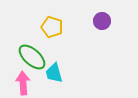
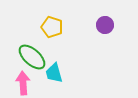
purple circle: moved 3 px right, 4 px down
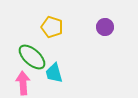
purple circle: moved 2 px down
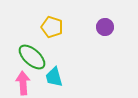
cyan trapezoid: moved 4 px down
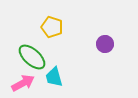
purple circle: moved 17 px down
pink arrow: rotated 65 degrees clockwise
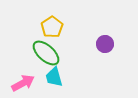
yellow pentagon: rotated 20 degrees clockwise
green ellipse: moved 14 px right, 4 px up
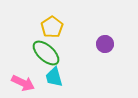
pink arrow: rotated 55 degrees clockwise
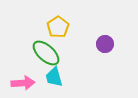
yellow pentagon: moved 6 px right
pink arrow: rotated 30 degrees counterclockwise
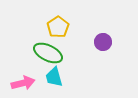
purple circle: moved 2 px left, 2 px up
green ellipse: moved 2 px right; rotated 16 degrees counterclockwise
pink arrow: rotated 10 degrees counterclockwise
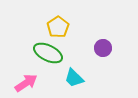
purple circle: moved 6 px down
cyan trapezoid: moved 20 px right, 1 px down; rotated 30 degrees counterclockwise
pink arrow: moved 3 px right; rotated 20 degrees counterclockwise
